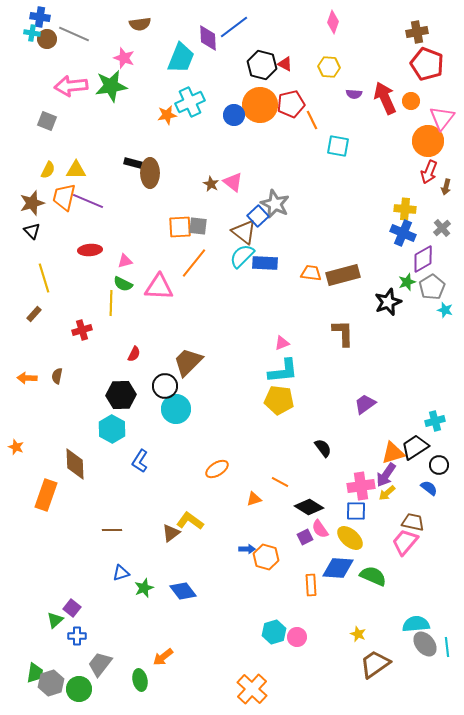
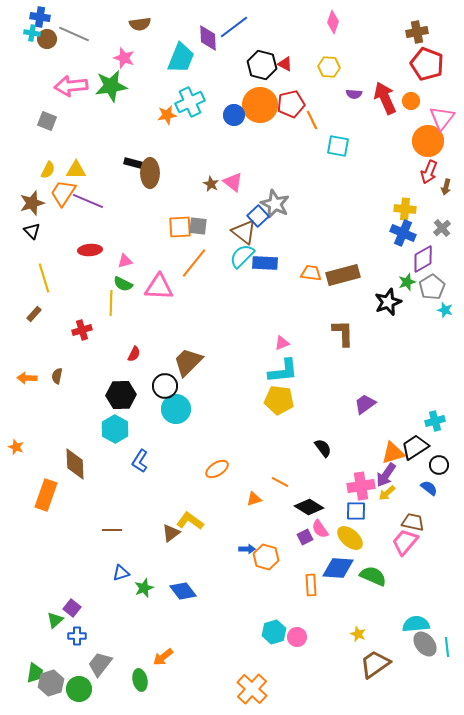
orange trapezoid at (64, 197): moved 1 px left, 4 px up; rotated 20 degrees clockwise
cyan hexagon at (112, 429): moved 3 px right
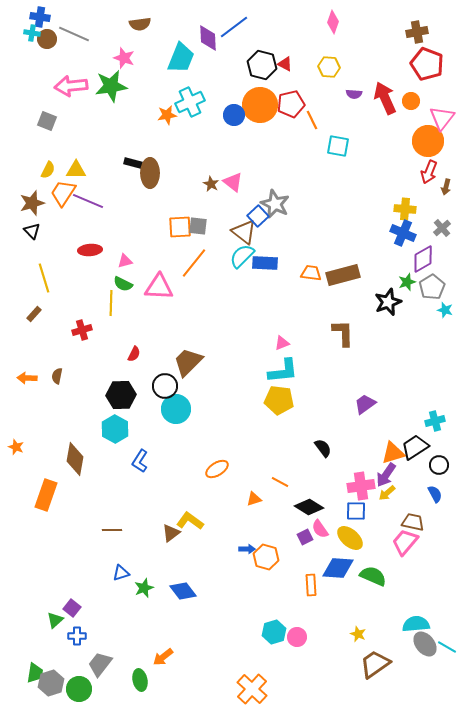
brown diamond at (75, 464): moved 5 px up; rotated 12 degrees clockwise
blue semicircle at (429, 488): moved 6 px right, 6 px down; rotated 24 degrees clockwise
cyan line at (447, 647): rotated 54 degrees counterclockwise
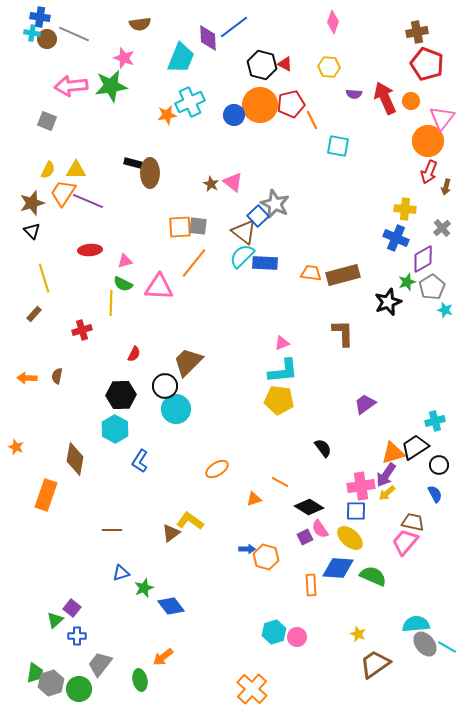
blue cross at (403, 233): moved 7 px left, 5 px down
blue diamond at (183, 591): moved 12 px left, 15 px down
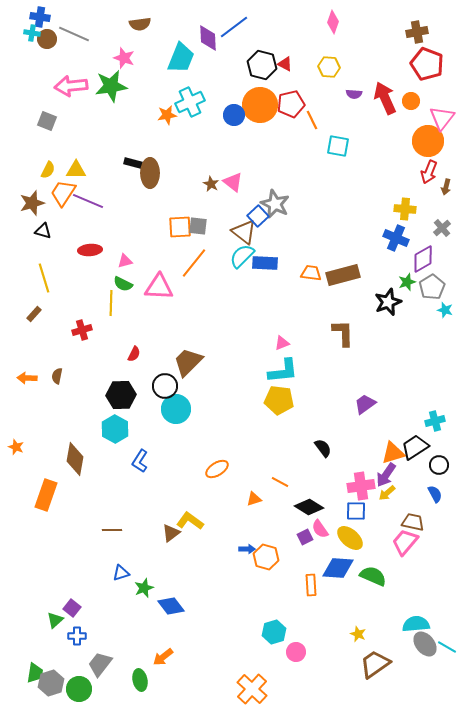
black triangle at (32, 231): moved 11 px right; rotated 30 degrees counterclockwise
pink circle at (297, 637): moved 1 px left, 15 px down
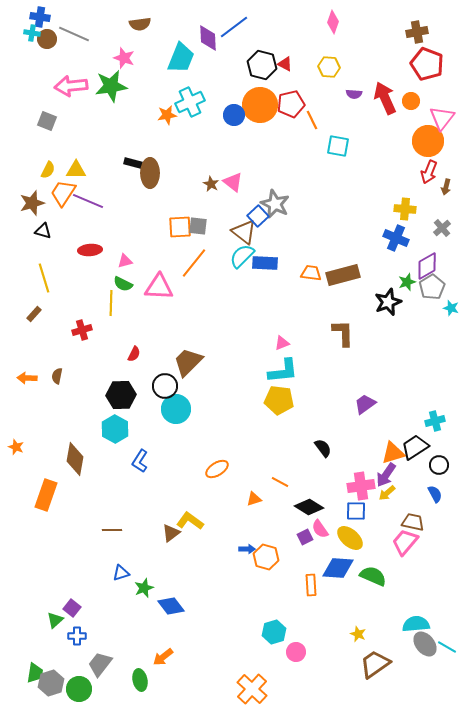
purple diamond at (423, 259): moved 4 px right, 7 px down
cyan star at (445, 310): moved 6 px right, 2 px up
